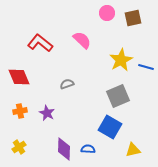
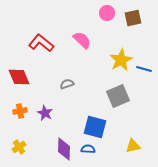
red L-shape: moved 1 px right
blue line: moved 2 px left, 2 px down
purple star: moved 2 px left
blue square: moved 15 px left; rotated 15 degrees counterclockwise
yellow triangle: moved 4 px up
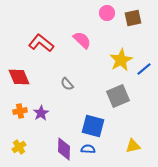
blue line: rotated 56 degrees counterclockwise
gray semicircle: rotated 112 degrees counterclockwise
purple star: moved 4 px left; rotated 14 degrees clockwise
blue square: moved 2 px left, 1 px up
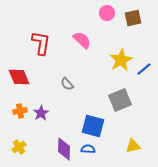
red L-shape: rotated 60 degrees clockwise
gray square: moved 2 px right, 4 px down
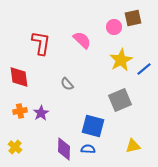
pink circle: moved 7 px right, 14 px down
red diamond: rotated 15 degrees clockwise
yellow cross: moved 4 px left; rotated 16 degrees counterclockwise
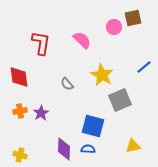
yellow star: moved 19 px left, 15 px down; rotated 15 degrees counterclockwise
blue line: moved 2 px up
yellow cross: moved 5 px right, 8 px down; rotated 24 degrees counterclockwise
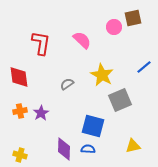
gray semicircle: rotated 96 degrees clockwise
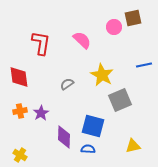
blue line: moved 2 px up; rotated 28 degrees clockwise
purple diamond: moved 12 px up
yellow cross: rotated 16 degrees clockwise
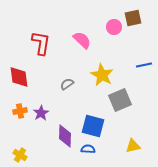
purple diamond: moved 1 px right, 1 px up
